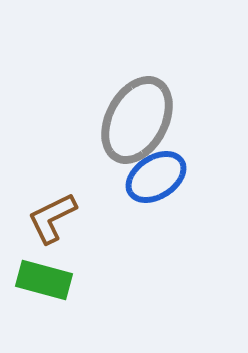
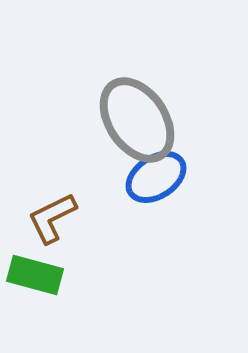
gray ellipse: rotated 62 degrees counterclockwise
green rectangle: moved 9 px left, 5 px up
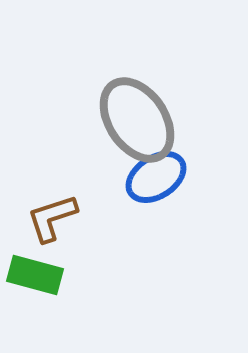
brown L-shape: rotated 8 degrees clockwise
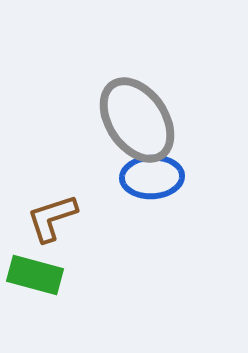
blue ellipse: moved 4 px left; rotated 30 degrees clockwise
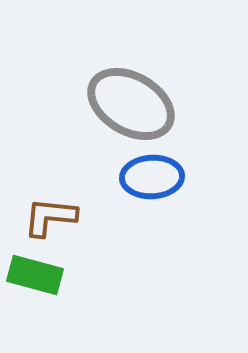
gray ellipse: moved 6 px left, 16 px up; rotated 26 degrees counterclockwise
brown L-shape: moved 2 px left, 1 px up; rotated 24 degrees clockwise
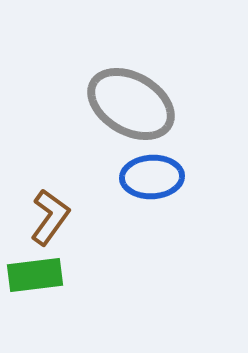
brown L-shape: rotated 120 degrees clockwise
green rectangle: rotated 22 degrees counterclockwise
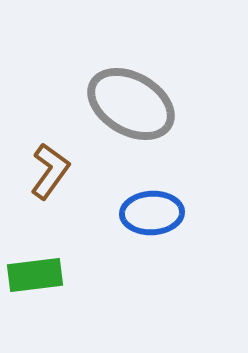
blue ellipse: moved 36 px down
brown L-shape: moved 46 px up
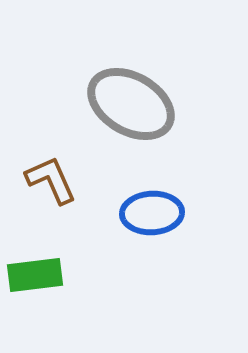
brown L-shape: moved 1 px right, 9 px down; rotated 60 degrees counterclockwise
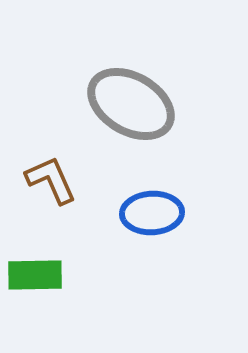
green rectangle: rotated 6 degrees clockwise
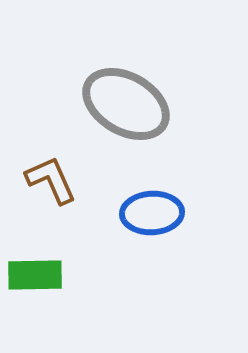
gray ellipse: moved 5 px left
